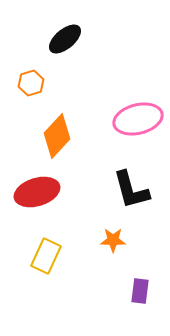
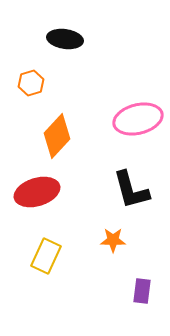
black ellipse: rotated 48 degrees clockwise
purple rectangle: moved 2 px right
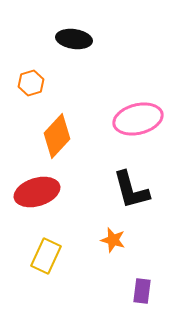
black ellipse: moved 9 px right
orange star: rotated 15 degrees clockwise
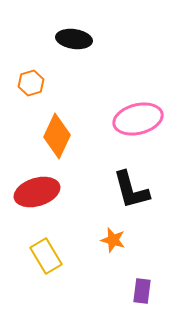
orange diamond: rotated 18 degrees counterclockwise
yellow rectangle: rotated 56 degrees counterclockwise
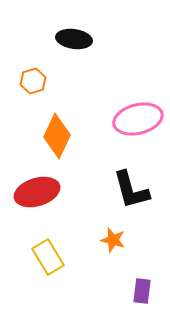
orange hexagon: moved 2 px right, 2 px up
yellow rectangle: moved 2 px right, 1 px down
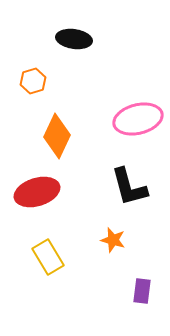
black L-shape: moved 2 px left, 3 px up
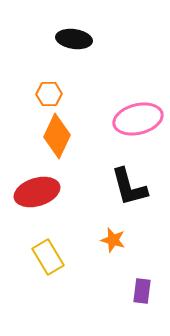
orange hexagon: moved 16 px right, 13 px down; rotated 15 degrees clockwise
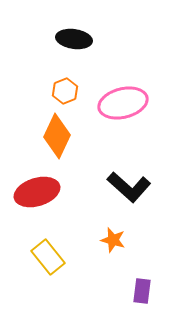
orange hexagon: moved 16 px right, 3 px up; rotated 20 degrees counterclockwise
pink ellipse: moved 15 px left, 16 px up
black L-shape: rotated 33 degrees counterclockwise
yellow rectangle: rotated 8 degrees counterclockwise
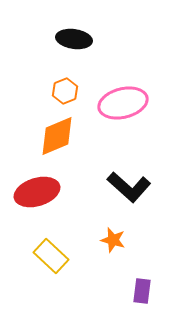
orange diamond: rotated 42 degrees clockwise
yellow rectangle: moved 3 px right, 1 px up; rotated 8 degrees counterclockwise
